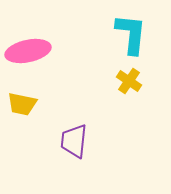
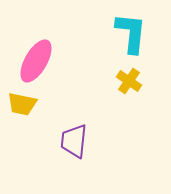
cyan L-shape: moved 1 px up
pink ellipse: moved 8 px right, 10 px down; rotated 48 degrees counterclockwise
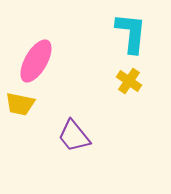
yellow trapezoid: moved 2 px left
purple trapezoid: moved 5 px up; rotated 45 degrees counterclockwise
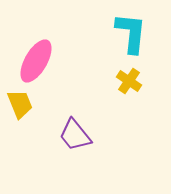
yellow trapezoid: rotated 124 degrees counterclockwise
purple trapezoid: moved 1 px right, 1 px up
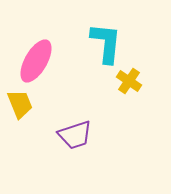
cyan L-shape: moved 25 px left, 10 px down
purple trapezoid: rotated 69 degrees counterclockwise
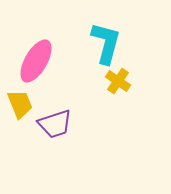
cyan L-shape: rotated 9 degrees clockwise
yellow cross: moved 11 px left
purple trapezoid: moved 20 px left, 11 px up
